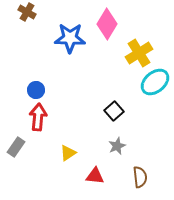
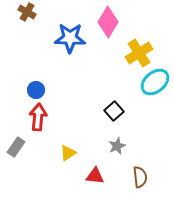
pink diamond: moved 1 px right, 2 px up
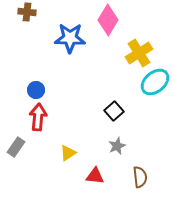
brown cross: rotated 24 degrees counterclockwise
pink diamond: moved 2 px up
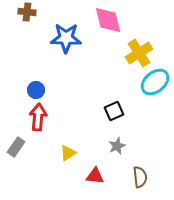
pink diamond: rotated 44 degrees counterclockwise
blue star: moved 4 px left
black square: rotated 18 degrees clockwise
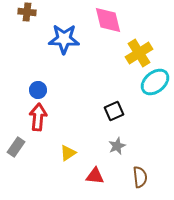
blue star: moved 2 px left, 1 px down
blue circle: moved 2 px right
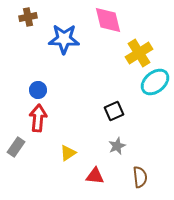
brown cross: moved 1 px right, 5 px down; rotated 18 degrees counterclockwise
red arrow: moved 1 px down
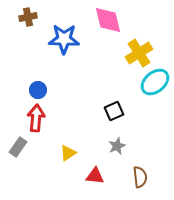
red arrow: moved 2 px left
gray rectangle: moved 2 px right
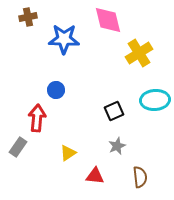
cyan ellipse: moved 18 px down; rotated 36 degrees clockwise
blue circle: moved 18 px right
red arrow: moved 1 px right
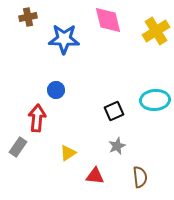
yellow cross: moved 17 px right, 22 px up
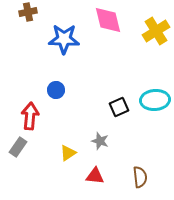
brown cross: moved 5 px up
black square: moved 5 px right, 4 px up
red arrow: moved 7 px left, 2 px up
gray star: moved 17 px left, 5 px up; rotated 30 degrees counterclockwise
